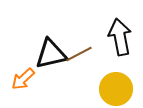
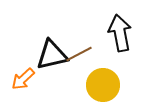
black arrow: moved 4 px up
black triangle: moved 1 px right, 1 px down
yellow circle: moved 13 px left, 4 px up
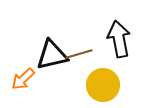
black arrow: moved 1 px left, 6 px down
brown line: rotated 12 degrees clockwise
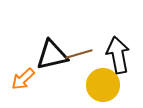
black arrow: moved 1 px left, 16 px down
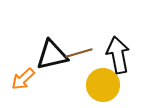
brown line: moved 1 px up
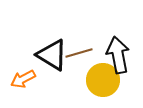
black triangle: rotated 44 degrees clockwise
orange arrow: rotated 15 degrees clockwise
yellow circle: moved 5 px up
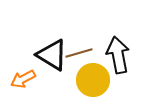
yellow circle: moved 10 px left
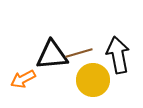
black triangle: rotated 36 degrees counterclockwise
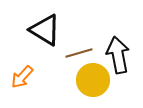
black triangle: moved 7 px left, 25 px up; rotated 36 degrees clockwise
orange arrow: moved 1 px left, 2 px up; rotated 20 degrees counterclockwise
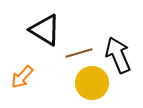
black arrow: rotated 12 degrees counterclockwise
yellow circle: moved 1 px left, 3 px down
